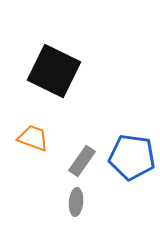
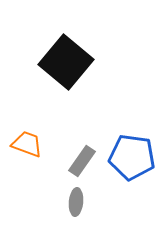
black square: moved 12 px right, 9 px up; rotated 14 degrees clockwise
orange trapezoid: moved 6 px left, 6 px down
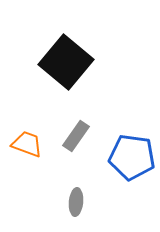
gray rectangle: moved 6 px left, 25 px up
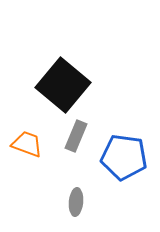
black square: moved 3 px left, 23 px down
gray rectangle: rotated 12 degrees counterclockwise
blue pentagon: moved 8 px left
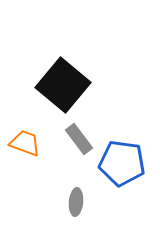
gray rectangle: moved 3 px right, 3 px down; rotated 60 degrees counterclockwise
orange trapezoid: moved 2 px left, 1 px up
blue pentagon: moved 2 px left, 6 px down
